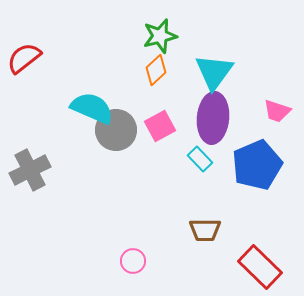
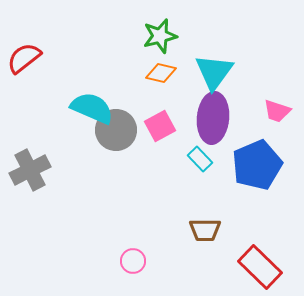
orange diamond: moved 5 px right, 3 px down; rotated 56 degrees clockwise
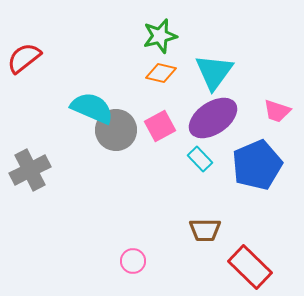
purple ellipse: rotated 51 degrees clockwise
red rectangle: moved 10 px left
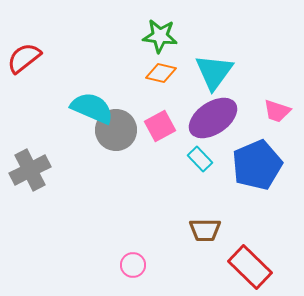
green star: rotated 20 degrees clockwise
pink circle: moved 4 px down
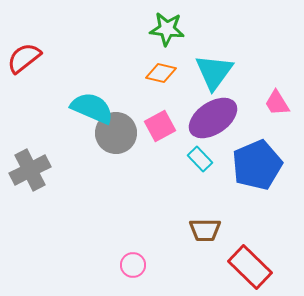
green star: moved 7 px right, 7 px up
pink trapezoid: moved 8 px up; rotated 40 degrees clockwise
gray circle: moved 3 px down
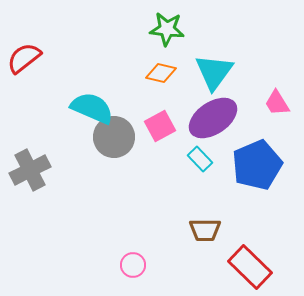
gray circle: moved 2 px left, 4 px down
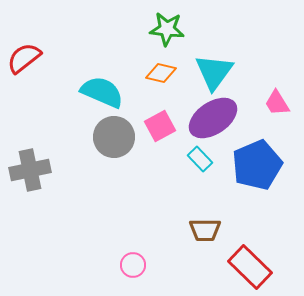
cyan semicircle: moved 10 px right, 16 px up
gray cross: rotated 15 degrees clockwise
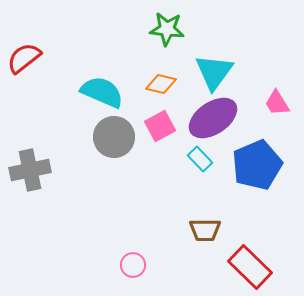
orange diamond: moved 11 px down
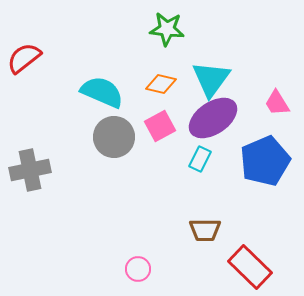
cyan triangle: moved 3 px left, 7 px down
cyan rectangle: rotated 70 degrees clockwise
blue pentagon: moved 8 px right, 4 px up
pink circle: moved 5 px right, 4 px down
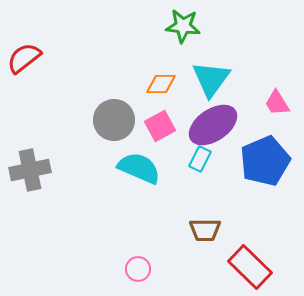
green star: moved 16 px right, 3 px up
orange diamond: rotated 12 degrees counterclockwise
cyan semicircle: moved 37 px right, 76 px down
purple ellipse: moved 7 px down
gray circle: moved 17 px up
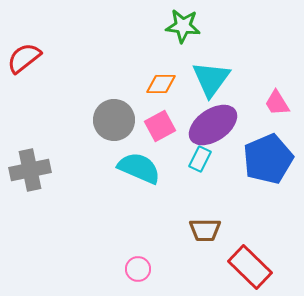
blue pentagon: moved 3 px right, 2 px up
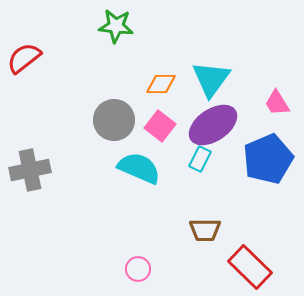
green star: moved 67 px left
pink square: rotated 24 degrees counterclockwise
